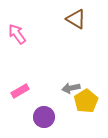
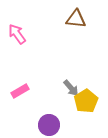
brown triangle: rotated 25 degrees counterclockwise
gray arrow: rotated 120 degrees counterclockwise
purple circle: moved 5 px right, 8 px down
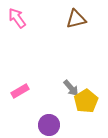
brown triangle: rotated 20 degrees counterclockwise
pink arrow: moved 16 px up
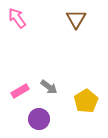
brown triangle: rotated 45 degrees counterclockwise
gray arrow: moved 22 px left, 1 px up; rotated 12 degrees counterclockwise
purple circle: moved 10 px left, 6 px up
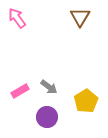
brown triangle: moved 4 px right, 2 px up
purple circle: moved 8 px right, 2 px up
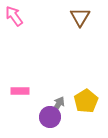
pink arrow: moved 3 px left, 2 px up
gray arrow: moved 9 px right, 18 px down; rotated 96 degrees counterclockwise
pink rectangle: rotated 30 degrees clockwise
purple circle: moved 3 px right
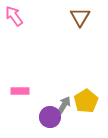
gray arrow: moved 6 px right
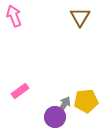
pink arrow: rotated 15 degrees clockwise
pink rectangle: rotated 36 degrees counterclockwise
yellow pentagon: rotated 25 degrees clockwise
purple circle: moved 5 px right
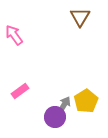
pink arrow: moved 19 px down; rotated 15 degrees counterclockwise
yellow pentagon: rotated 25 degrees counterclockwise
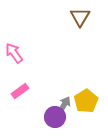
pink arrow: moved 18 px down
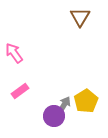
purple circle: moved 1 px left, 1 px up
